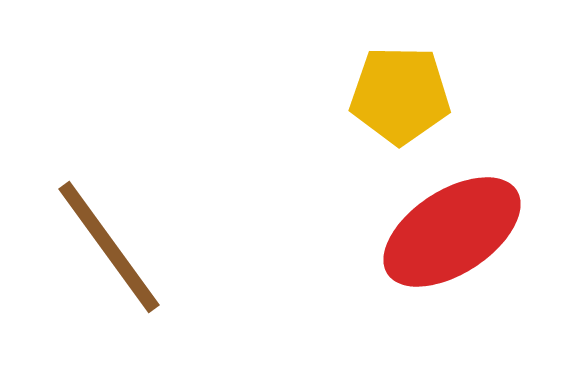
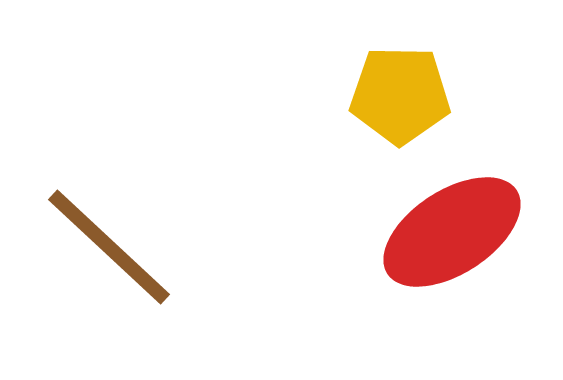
brown line: rotated 11 degrees counterclockwise
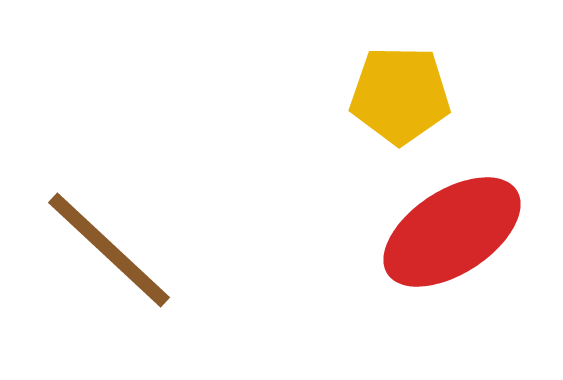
brown line: moved 3 px down
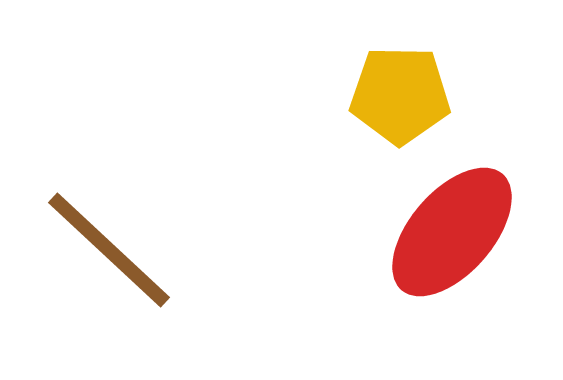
red ellipse: rotated 16 degrees counterclockwise
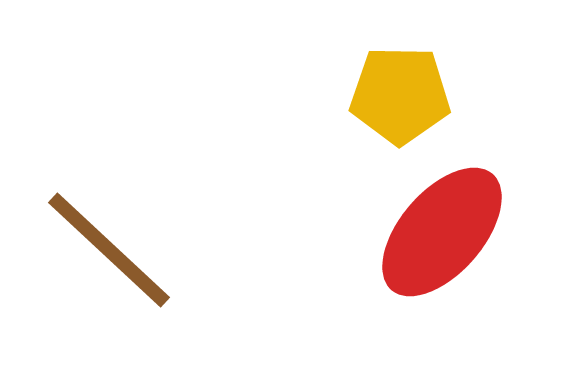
red ellipse: moved 10 px left
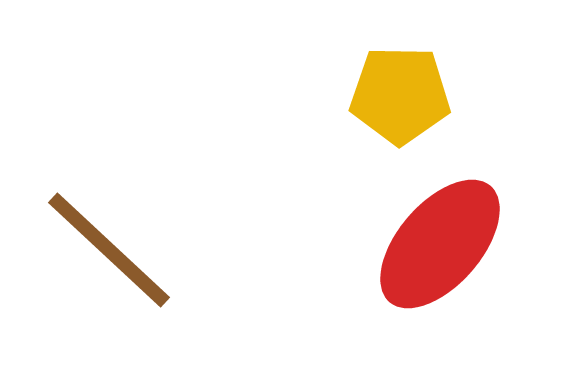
red ellipse: moved 2 px left, 12 px down
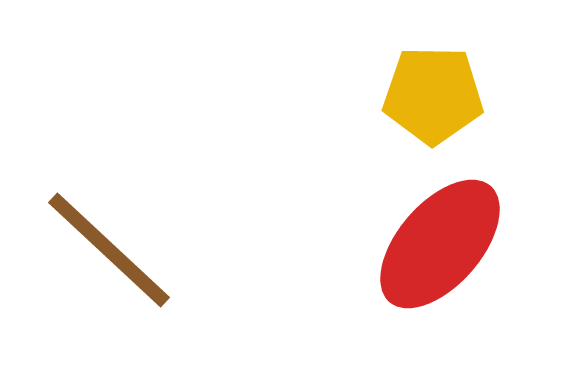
yellow pentagon: moved 33 px right
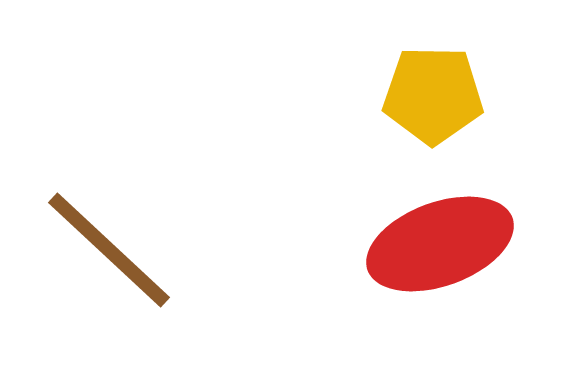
red ellipse: rotated 29 degrees clockwise
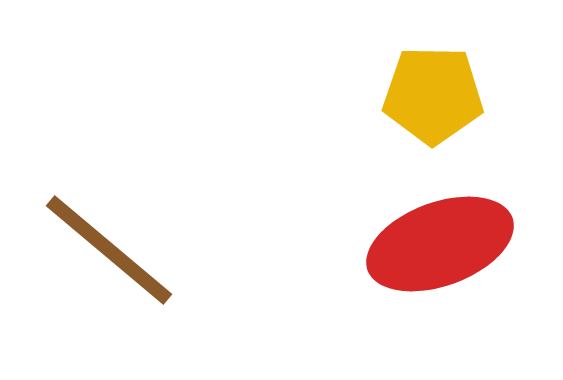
brown line: rotated 3 degrees counterclockwise
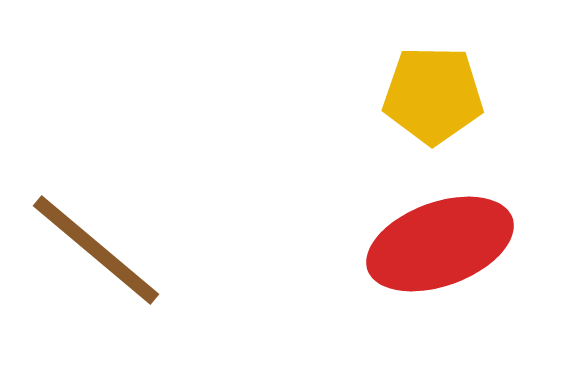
brown line: moved 13 px left
